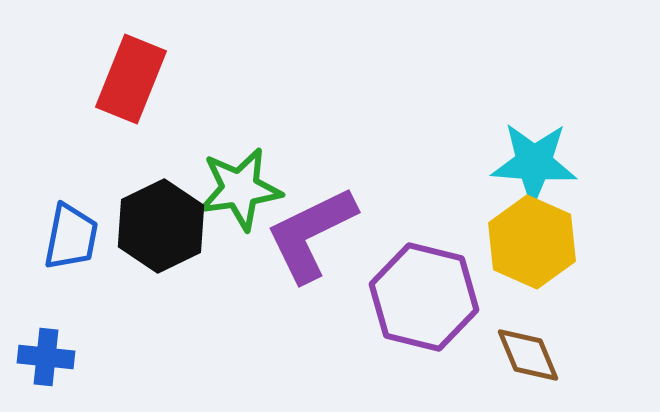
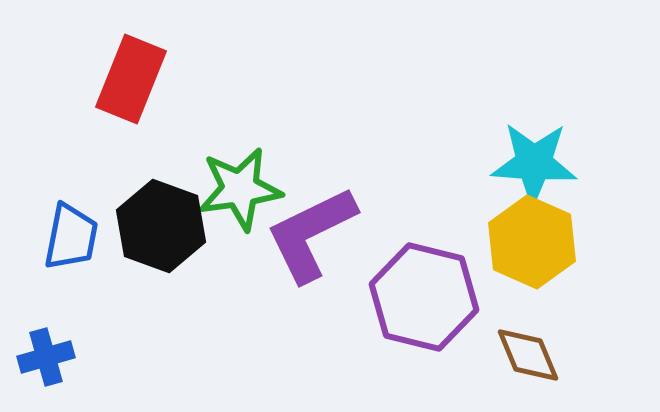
black hexagon: rotated 14 degrees counterclockwise
blue cross: rotated 22 degrees counterclockwise
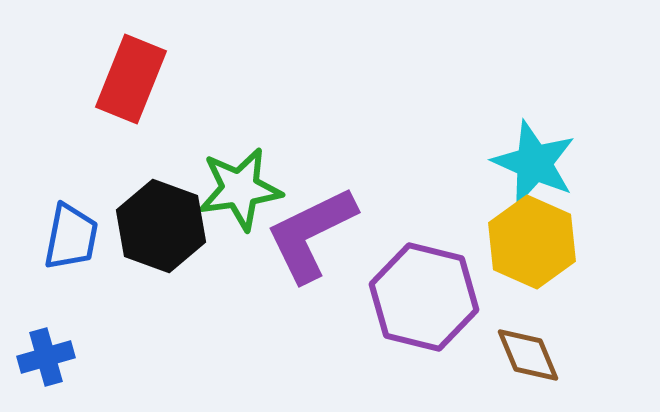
cyan star: rotated 20 degrees clockwise
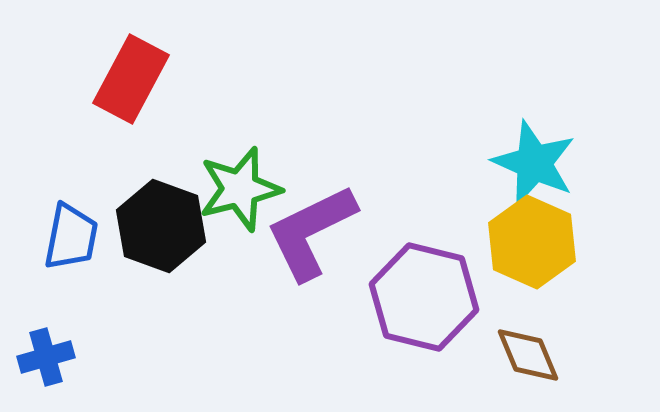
red rectangle: rotated 6 degrees clockwise
green star: rotated 6 degrees counterclockwise
purple L-shape: moved 2 px up
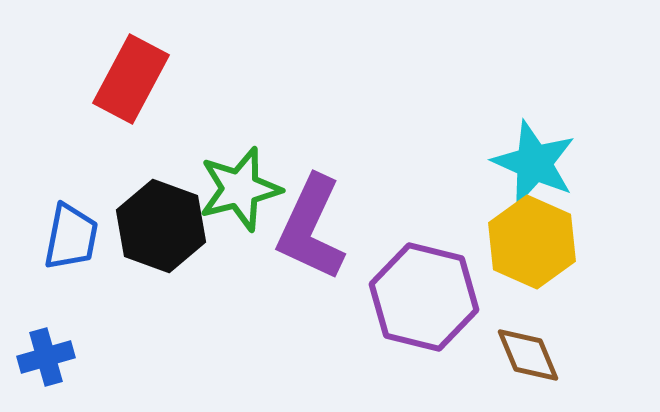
purple L-shape: moved 4 px up; rotated 39 degrees counterclockwise
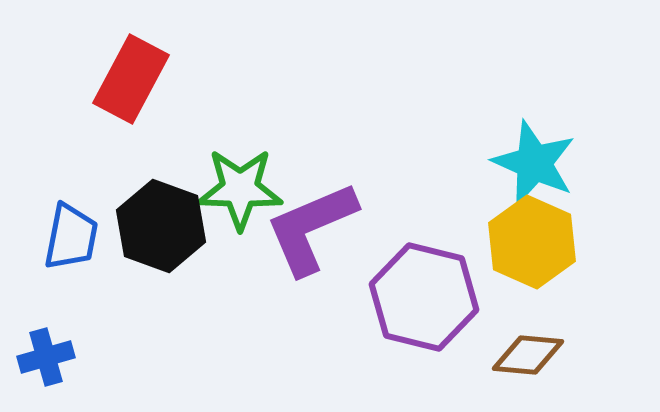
green star: rotated 16 degrees clockwise
purple L-shape: rotated 42 degrees clockwise
brown diamond: rotated 62 degrees counterclockwise
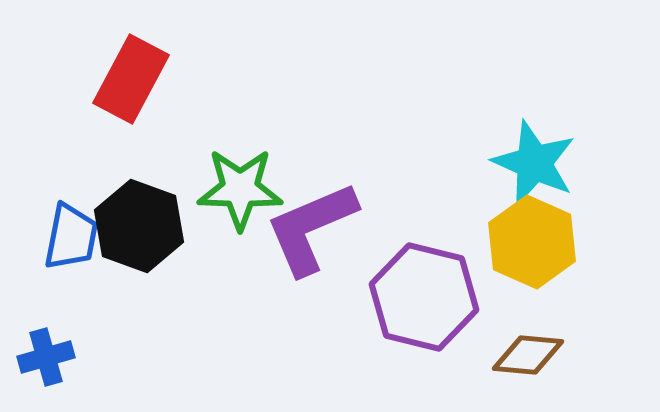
black hexagon: moved 22 px left
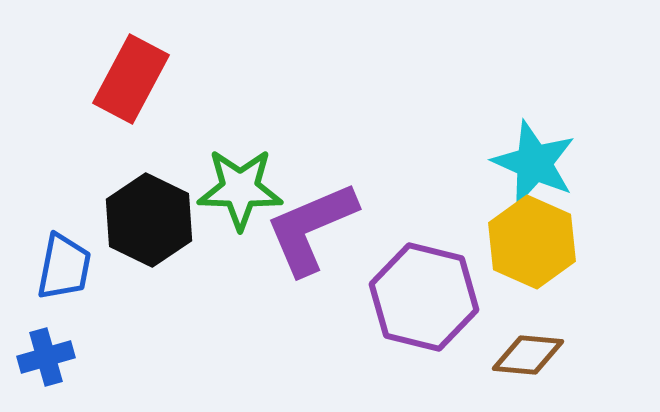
black hexagon: moved 10 px right, 6 px up; rotated 6 degrees clockwise
blue trapezoid: moved 7 px left, 30 px down
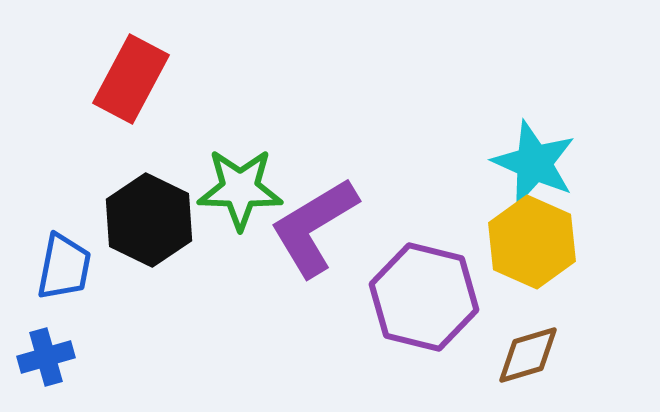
purple L-shape: moved 3 px right, 1 px up; rotated 8 degrees counterclockwise
brown diamond: rotated 22 degrees counterclockwise
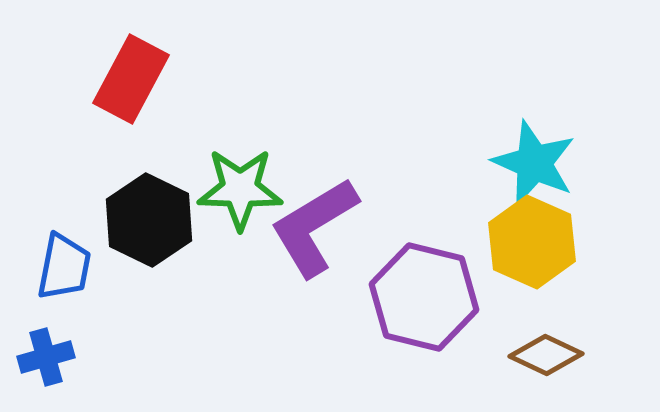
brown diamond: moved 18 px right; rotated 42 degrees clockwise
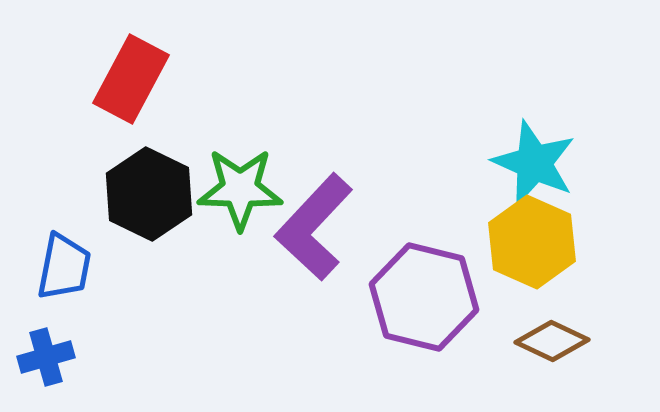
black hexagon: moved 26 px up
purple L-shape: rotated 16 degrees counterclockwise
brown diamond: moved 6 px right, 14 px up
